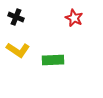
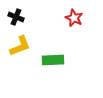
yellow L-shape: moved 2 px right, 4 px up; rotated 55 degrees counterclockwise
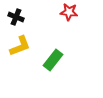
red star: moved 5 px left, 6 px up; rotated 18 degrees counterclockwise
green rectangle: rotated 50 degrees counterclockwise
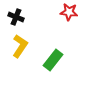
yellow L-shape: rotated 35 degrees counterclockwise
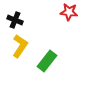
black cross: moved 1 px left, 3 px down
green rectangle: moved 6 px left, 1 px down
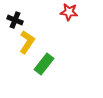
yellow L-shape: moved 7 px right, 4 px up
green rectangle: moved 3 px left, 3 px down
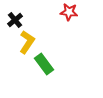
black cross: rotated 28 degrees clockwise
green rectangle: rotated 75 degrees counterclockwise
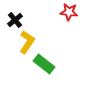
green rectangle: rotated 15 degrees counterclockwise
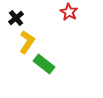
red star: rotated 24 degrees clockwise
black cross: moved 1 px right, 2 px up
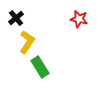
red star: moved 10 px right, 7 px down; rotated 18 degrees counterclockwise
green rectangle: moved 4 px left, 3 px down; rotated 20 degrees clockwise
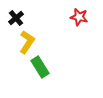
red star: moved 2 px up
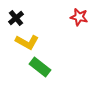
yellow L-shape: rotated 85 degrees clockwise
green rectangle: rotated 20 degrees counterclockwise
